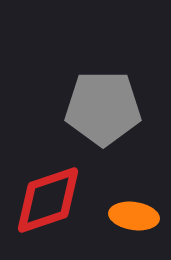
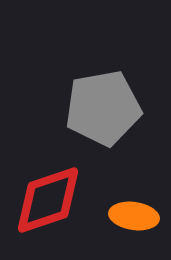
gray pentagon: rotated 10 degrees counterclockwise
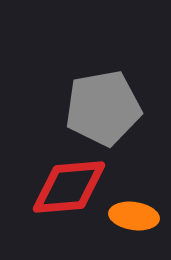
red diamond: moved 21 px right, 13 px up; rotated 14 degrees clockwise
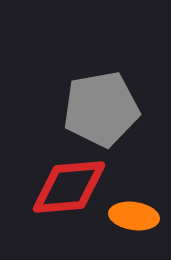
gray pentagon: moved 2 px left, 1 px down
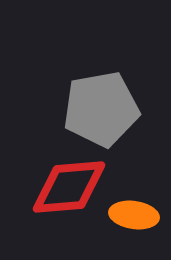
orange ellipse: moved 1 px up
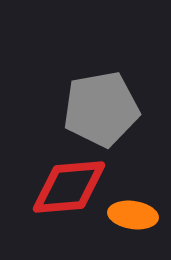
orange ellipse: moved 1 px left
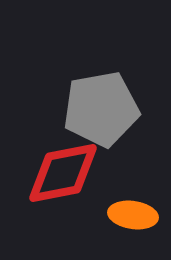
red diamond: moved 6 px left, 14 px up; rotated 6 degrees counterclockwise
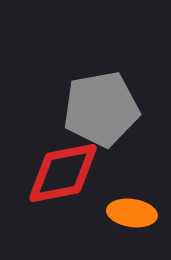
orange ellipse: moved 1 px left, 2 px up
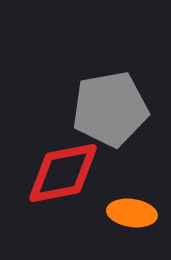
gray pentagon: moved 9 px right
